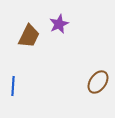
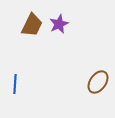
brown trapezoid: moved 3 px right, 11 px up
blue line: moved 2 px right, 2 px up
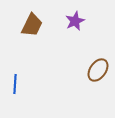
purple star: moved 16 px right, 3 px up
brown ellipse: moved 12 px up
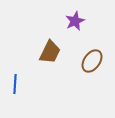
brown trapezoid: moved 18 px right, 27 px down
brown ellipse: moved 6 px left, 9 px up
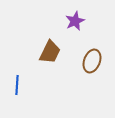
brown ellipse: rotated 15 degrees counterclockwise
blue line: moved 2 px right, 1 px down
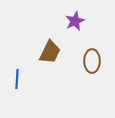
brown ellipse: rotated 20 degrees counterclockwise
blue line: moved 6 px up
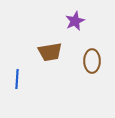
brown trapezoid: rotated 55 degrees clockwise
